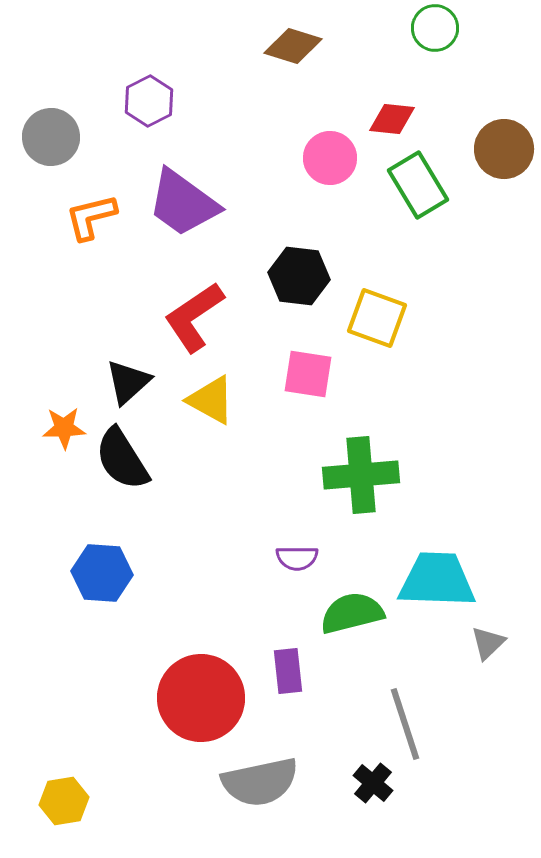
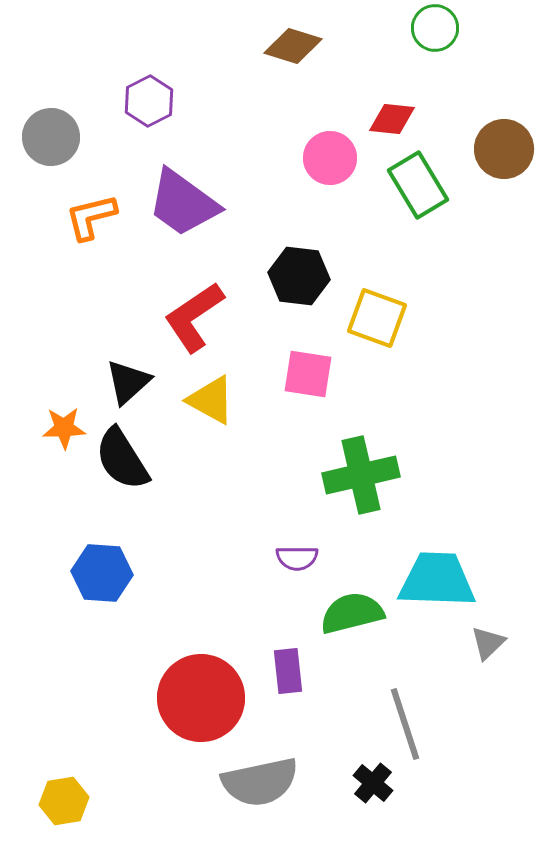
green cross: rotated 8 degrees counterclockwise
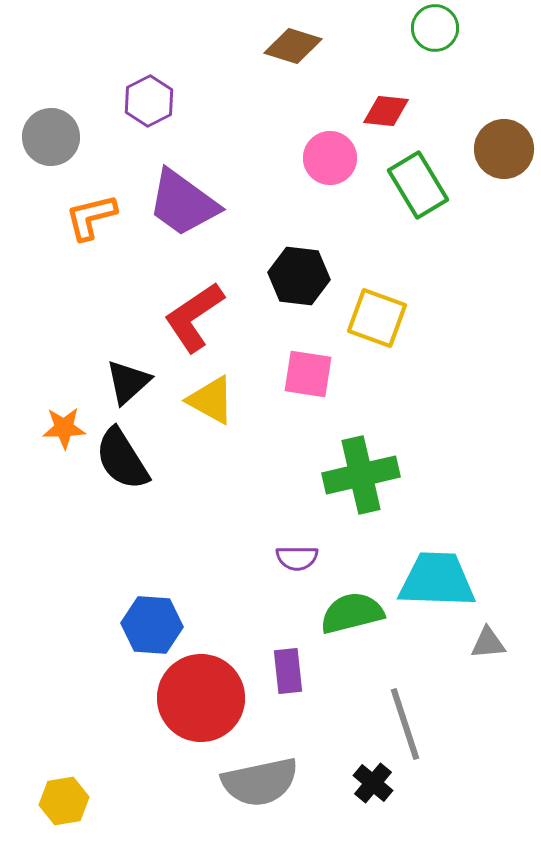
red diamond: moved 6 px left, 8 px up
blue hexagon: moved 50 px right, 52 px down
gray triangle: rotated 39 degrees clockwise
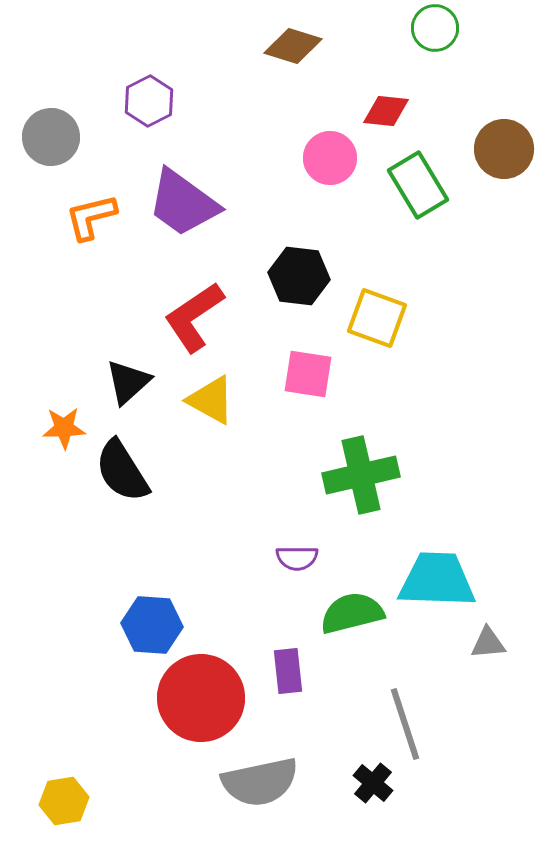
black semicircle: moved 12 px down
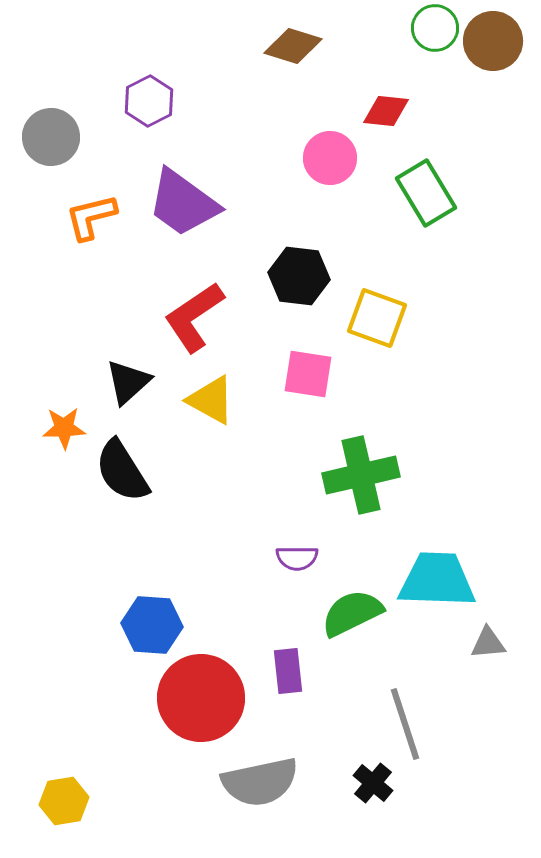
brown circle: moved 11 px left, 108 px up
green rectangle: moved 8 px right, 8 px down
green semicircle: rotated 12 degrees counterclockwise
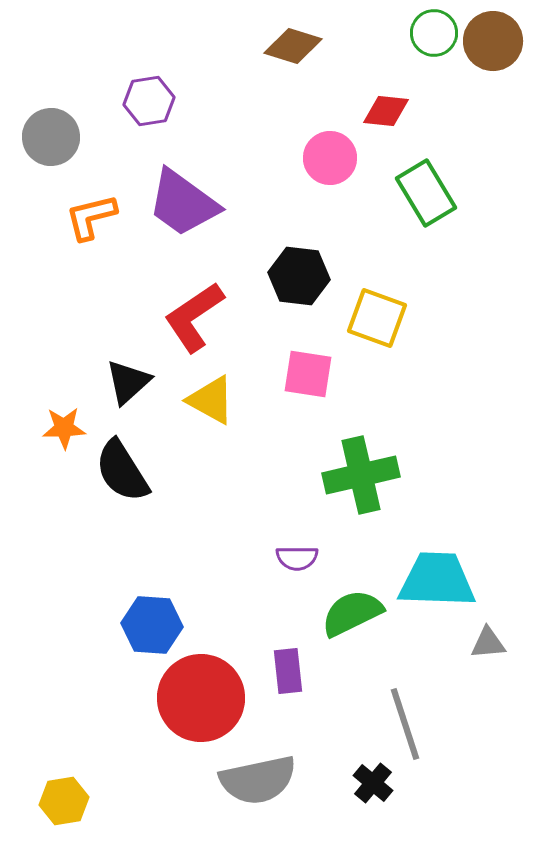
green circle: moved 1 px left, 5 px down
purple hexagon: rotated 18 degrees clockwise
gray semicircle: moved 2 px left, 2 px up
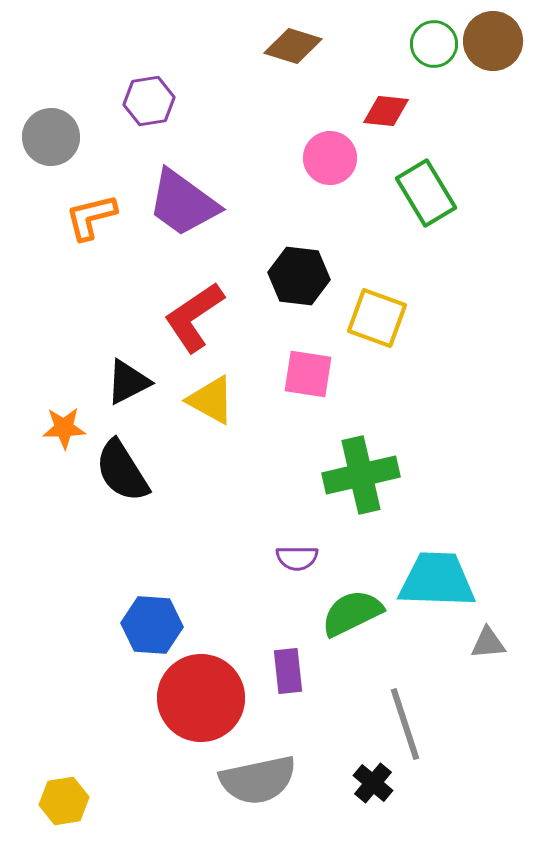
green circle: moved 11 px down
black triangle: rotated 15 degrees clockwise
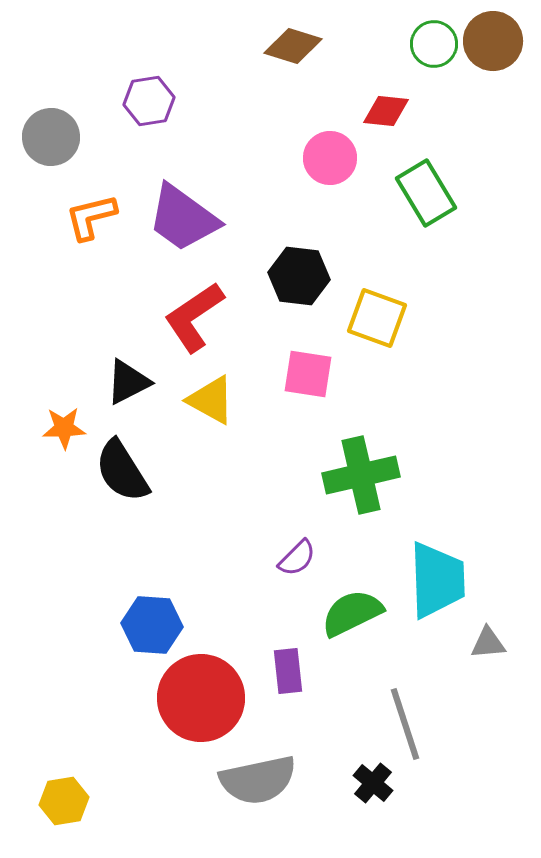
purple trapezoid: moved 15 px down
purple semicircle: rotated 45 degrees counterclockwise
cyan trapezoid: rotated 86 degrees clockwise
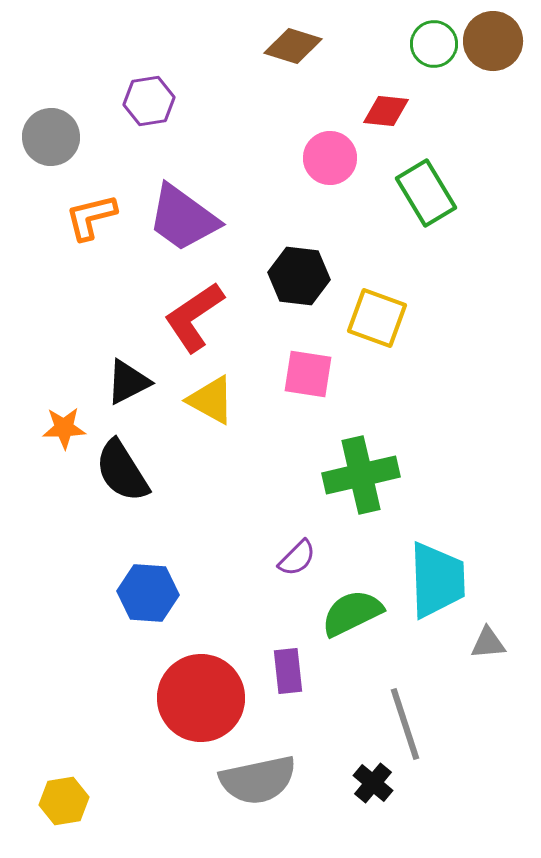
blue hexagon: moved 4 px left, 32 px up
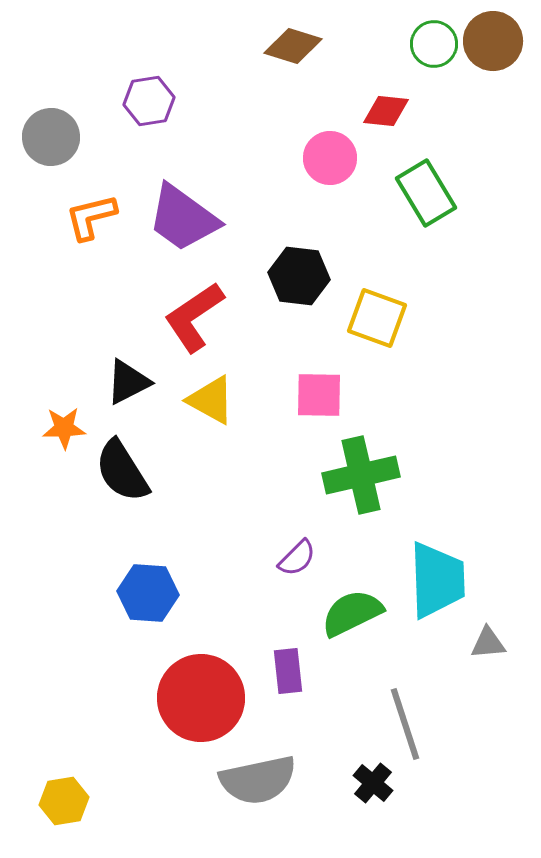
pink square: moved 11 px right, 21 px down; rotated 8 degrees counterclockwise
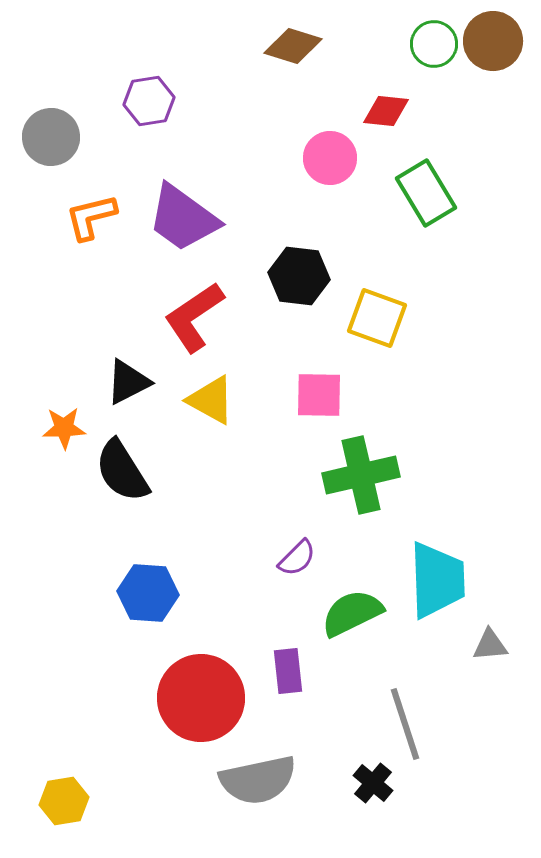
gray triangle: moved 2 px right, 2 px down
